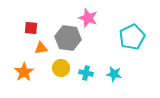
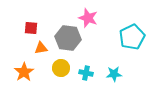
cyan star: rotated 14 degrees counterclockwise
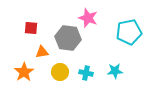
cyan pentagon: moved 3 px left, 5 px up; rotated 15 degrees clockwise
orange triangle: moved 1 px right, 4 px down
yellow circle: moved 1 px left, 4 px down
cyan star: moved 1 px right, 3 px up
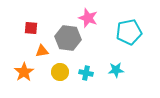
orange triangle: moved 1 px up
cyan star: moved 1 px right, 1 px up
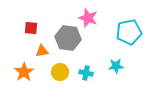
cyan star: moved 4 px up
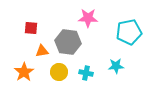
pink star: rotated 18 degrees counterclockwise
gray hexagon: moved 4 px down
yellow circle: moved 1 px left
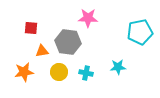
cyan pentagon: moved 11 px right
cyan star: moved 2 px right, 1 px down
orange star: rotated 24 degrees clockwise
